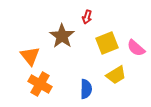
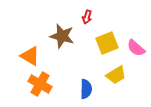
brown star: rotated 20 degrees counterclockwise
orange triangle: rotated 20 degrees counterclockwise
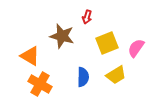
pink semicircle: rotated 84 degrees clockwise
blue semicircle: moved 3 px left, 12 px up
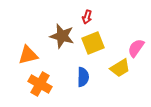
yellow square: moved 14 px left
orange triangle: moved 2 px left, 1 px up; rotated 45 degrees counterclockwise
yellow trapezoid: moved 4 px right, 7 px up
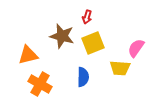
yellow trapezoid: rotated 35 degrees clockwise
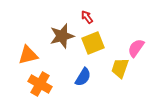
red arrow: rotated 128 degrees clockwise
brown star: rotated 30 degrees counterclockwise
yellow trapezoid: rotated 105 degrees clockwise
blue semicircle: rotated 30 degrees clockwise
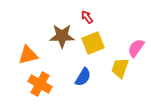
brown star: rotated 15 degrees clockwise
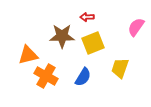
red arrow: rotated 56 degrees counterclockwise
pink semicircle: moved 21 px up
orange cross: moved 6 px right, 8 px up
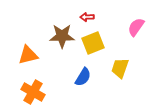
orange cross: moved 13 px left, 16 px down
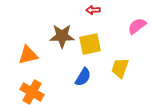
red arrow: moved 6 px right, 7 px up
pink semicircle: moved 1 px right, 1 px up; rotated 18 degrees clockwise
yellow square: moved 3 px left, 1 px down; rotated 10 degrees clockwise
orange cross: moved 1 px left
